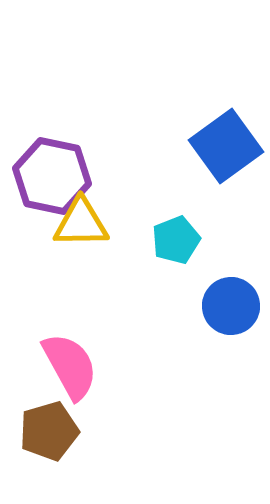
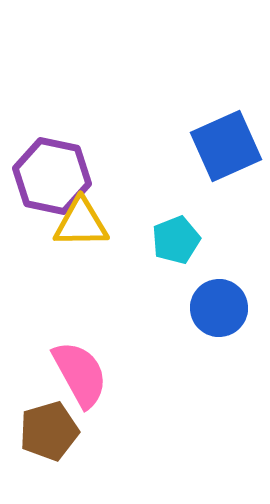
blue square: rotated 12 degrees clockwise
blue circle: moved 12 px left, 2 px down
pink semicircle: moved 10 px right, 8 px down
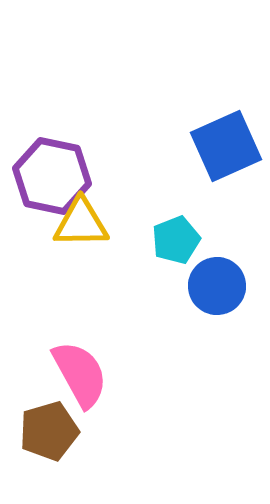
blue circle: moved 2 px left, 22 px up
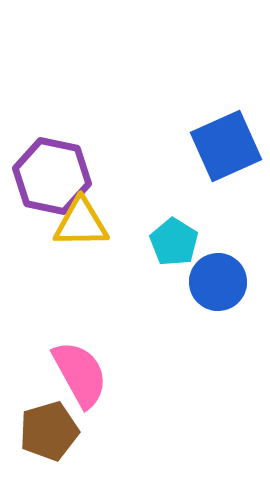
cyan pentagon: moved 2 px left, 2 px down; rotated 18 degrees counterclockwise
blue circle: moved 1 px right, 4 px up
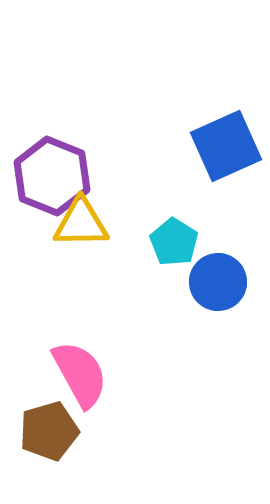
purple hexagon: rotated 10 degrees clockwise
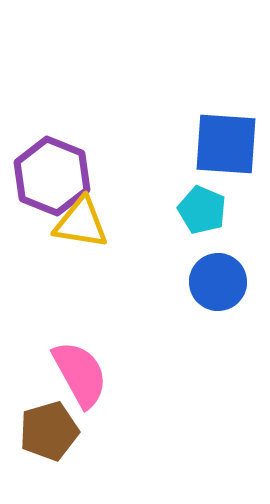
blue square: moved 2 px up; rotated 28 degrees clockwise
yellow triangle: rotated 10 degrees clockwise
cyan pentagon: moved 28 px right, 32 px up; rotated 9 degrees counterclockwise
